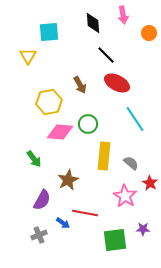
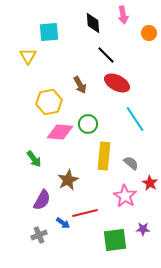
red line: rotated 25 degrees counterclockwise
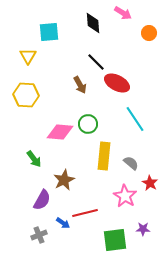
pink arrow: moved 2 px up; rotated 48 degrees counterclockwise
black line: moved 10 px left, 7 px down
yellow hexagon: moved 23 px left, 7 px up; rotated 15 degrees clockwise
brown star: moved 4 px left
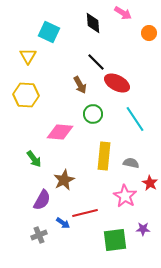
cyan square: rotated 30 degrees clockwise
green circle: moved 5 px right, 10 px up
gray semicircle: rotated 28 degrees counterclockwise
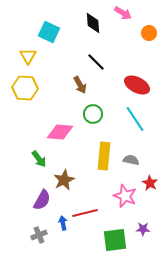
red ellipse: moved 20 px right, 2 px down
yellow hexagon: moved 1 px left, 7 px up
green arrow: moved 5 px right
gray semicircle: moved 3 px up
pink star: rotated 10 degrees counterclockwise
blue arrow: rotated 136 degrees counterclockwise
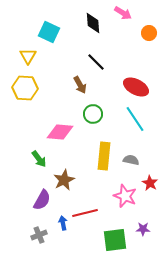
red ellipse: moved 1 px left, 2 px down
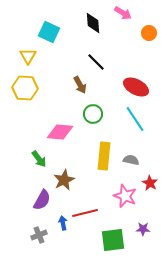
green square: moved 2 px left
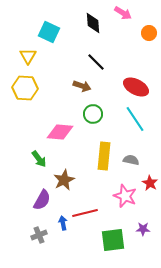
brown arrow: moved 2 px right, 1 px down; rotated 42 degrees counterclockwise
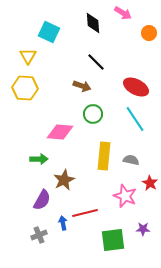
green arrow: rotated 54 degrees counterclockwise
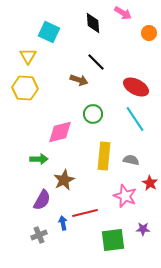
brown arrow: moved 3 px left, 6 px up
pink diamond: rotated 20 degrees counterclockwise
